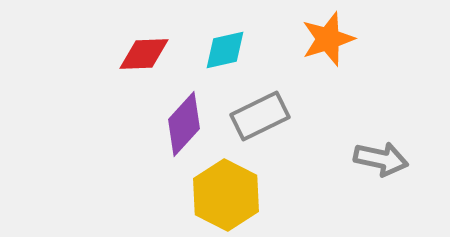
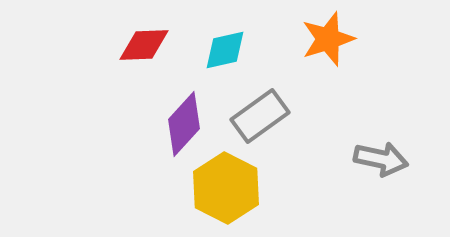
red diamond: moved 9 px up
gray rectangle: rotated 10 degrees counterclockwise
yellow hexagon: moved 7 px up
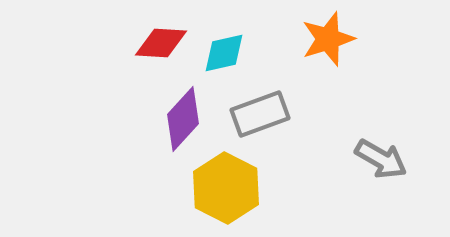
red diamond: moved 17 px right, 2 px up; rotated 6 degrees clockwise
cyan diamond: moved 1 px left, 3 px down
gray rectangle: moved 2 px up; rotated 16 degrees clockwise
purple diamond: moved 1 px left, 5 px up
gray arrow: rotated 18 degrees clockwise
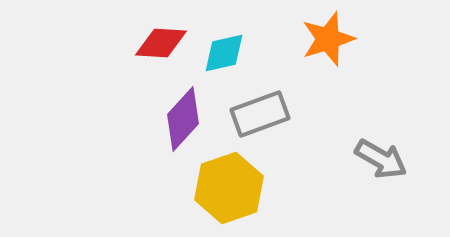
yellow hexagon: moved 3 px right; rotated 14 degrees clockwise
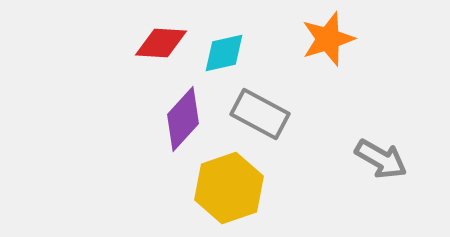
gray rectangle: rotated 48 degrees clockwise
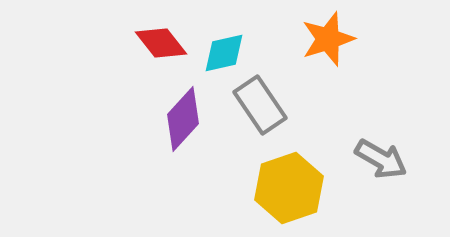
red diamond: rotated 48 degrees clockwise
gray rectangle: moved 9 px up; rotated 28 degrees clockwise
yellow hexagon: moved 60 px right
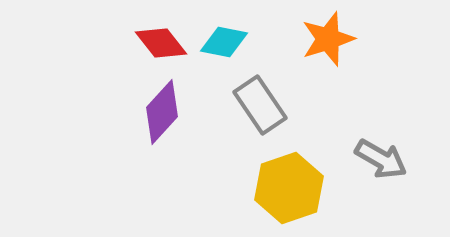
cyan diamond: moved 11 px up; rotated 24 degrees clockwise
purple diamond: moved 21 px left, 7 px up
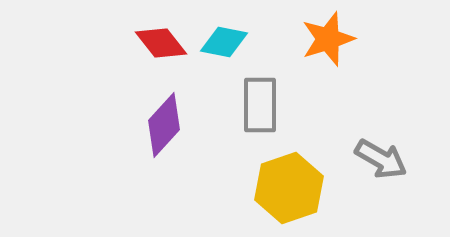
gray rectangle: rotated 34 degrees clockwise
purple diamond: moved 2 px right, 13 px down
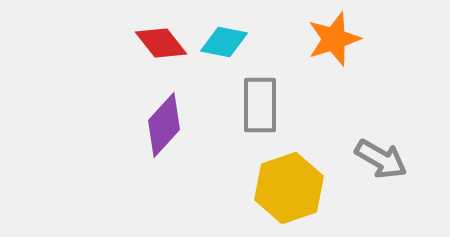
orange star: moved 6 px right
